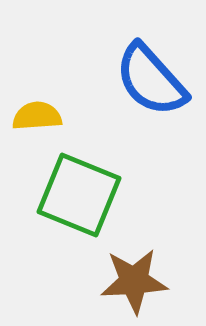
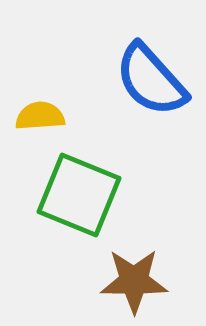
yellow semicircle: moved 3 px right
brown star: rotated 4 degrees clockwise
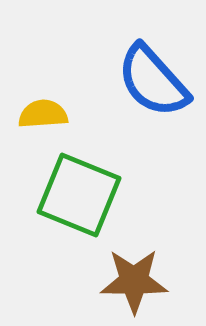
blue semicircle: moved 2 px right, 1 px down
yellow semicircle: moved 3 px right, 2 px up
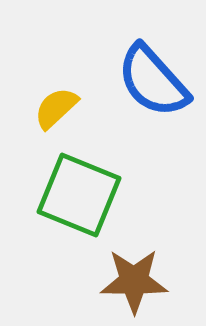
yellow semicircle: moved 13 px right, 6 px up; rotated 39 degrees counterclockwise
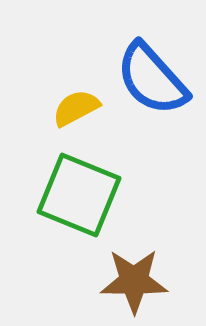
blue semicircle: moved 1 px left, 2 px up
yellow semicircle: moved 20 px right; rotated 15 degrees clockwise
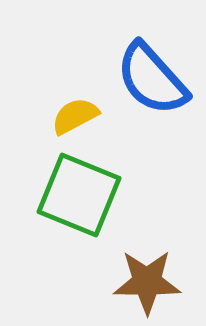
yellow semicircle: moved 1 px left, 8 px down
brown star: moved 13 px right, 1 px down
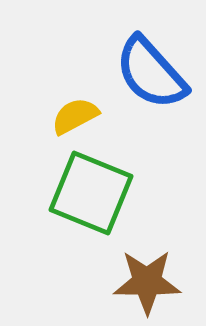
blue semicircle: moved 1 px left, 6 px up
green square: moved 12 px right, 2 px up
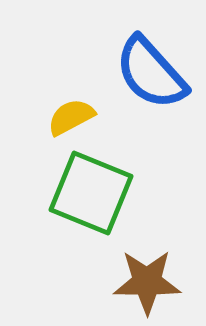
yellow semicircle: moved 4 px left, 1 px down
